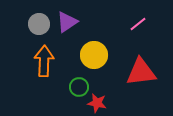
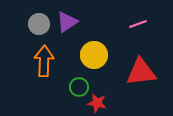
pink line: rotated 18 degrees clockwise
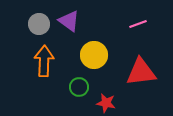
purple triangle: moved 2 px right, 1 px up; rotated 50 degrees counterclockwise
red star: moved 9 px right
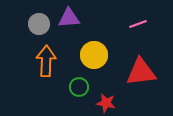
purple triangle: moved 3 px up; rotated 40 degrees counterclockwise
orange arrow: moved 2 px right
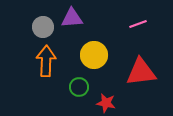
purple triangle: moved 3 px right
gray circle: moved 4 px right, 3 px down
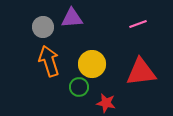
yellow circle: moved 2 px left, 9 px down
orange arrow: moved 3 px right; rotated 20 degrees counterclockwise
